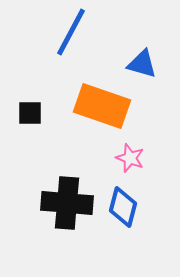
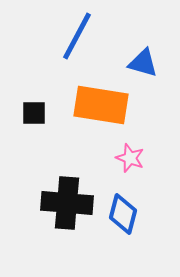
blue line: moved 6 px right, 4 px down
blue triangle: moved 1 px right, 1 px up
orange rectangle: moved 1 px left, 1 px up; rotated 10 degrees counterclockwise
black square: moved 4 px right
blue diamond: moved 7 px down
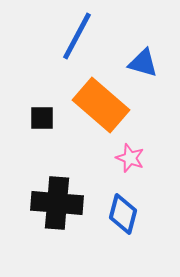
orange rectangle: rotated 32 degrees clockwise
black square: moved 8 px right, 5 px down
black cross: moved 10 px left
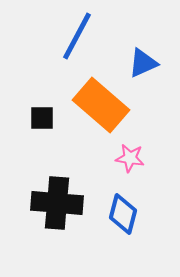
blue triangle: rotated 40 degrees counterclockwise
pink star: rotated 12 degrees counterclockwise
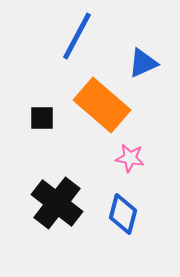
orange rectangle: moved 1 px right
black cross: rotated 33 degrees clockwise
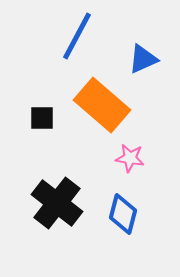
blue triangle: moved 4 px up
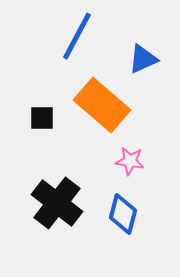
pink star: moved 3 px down
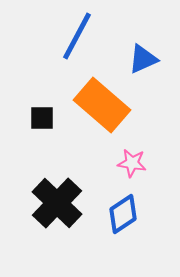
pink star: moved 2 px right, 2 px down
black cross: rotated 6 degrees clockwise
blue diamond: rotated 42 degrees clockwise
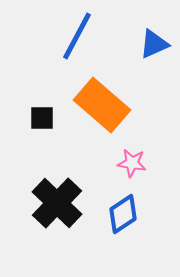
blue triangle: moved 11 px right, 15 px up
